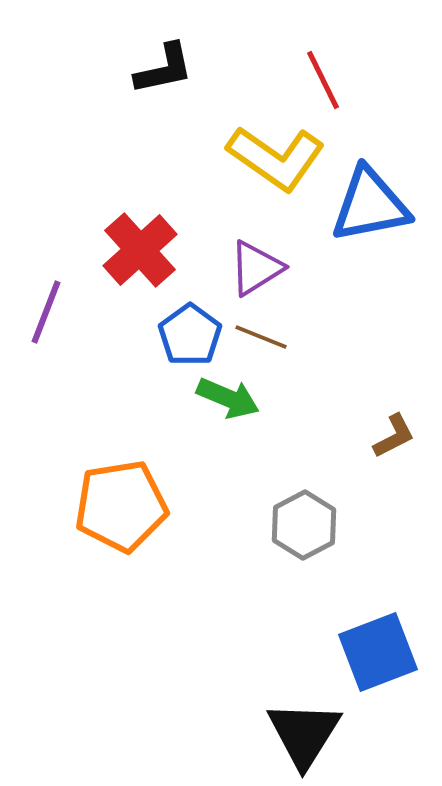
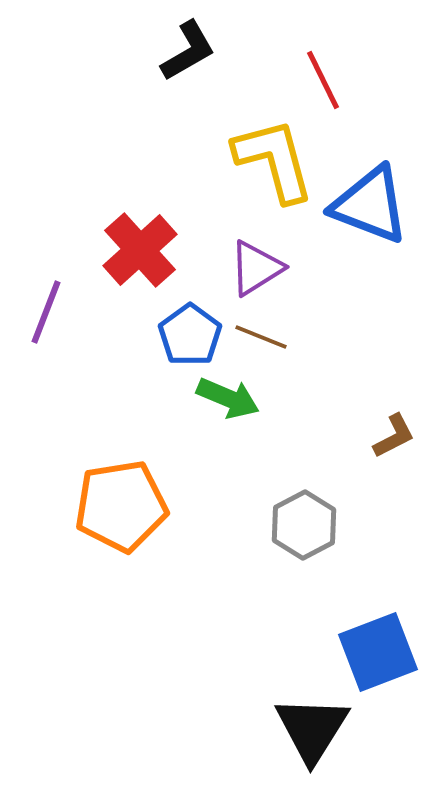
black L-shape: moved 24 px right, 18 px up; rotated 18 degrees counterclockwise
yellow L-shape: moved 2 px left, 2 px down; rotated 140 degrees counterclockwise
blue triangle: rotated 32 degrees clockwise
black triangle: moved 8 px right, 5 px up
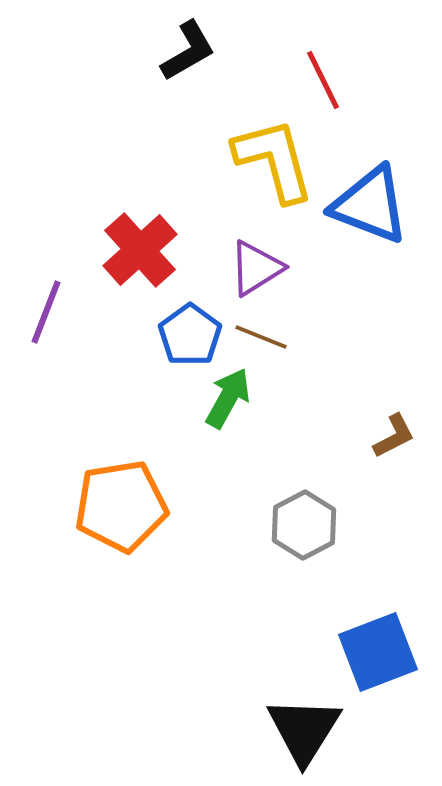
green arrow: rotated 84 degrees counterclockwise
black triangle: moved 8 px left, 1 px down
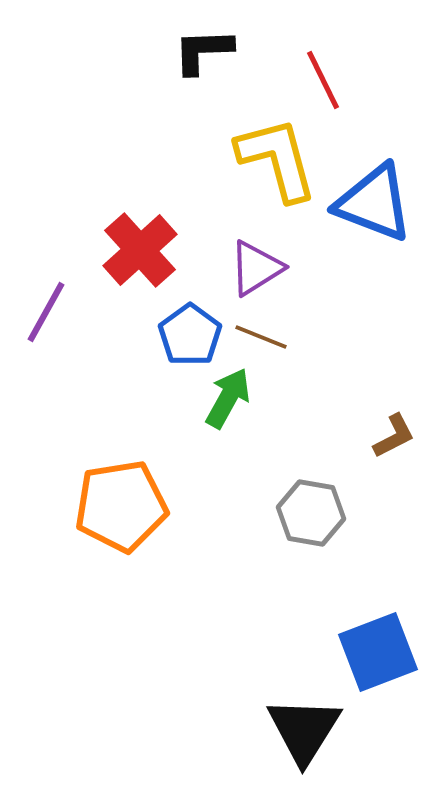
black L-shape: moved 15 px right; rotated 152 degrees counterclockwise
yellow L-shape: moved 3 px right, 1 px up
blue triangle: moved 4 px right, 2 px up
purple line: rotated 8 degrees clockwise
gray hexagon: moved 7 px right, 12 px up; rotated 22 degrees counterclockwise
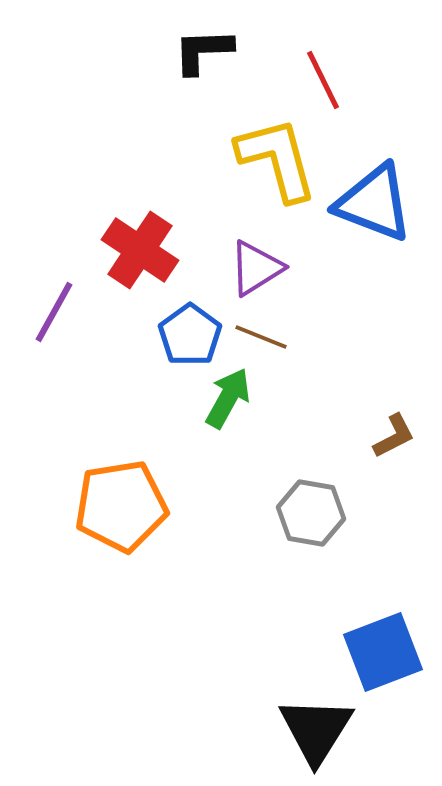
red cross: rotated 14 degrees counterclockwise
purple line: moved 8 px right
blue square: moved 5 px right
black triangle: moved 12 px right
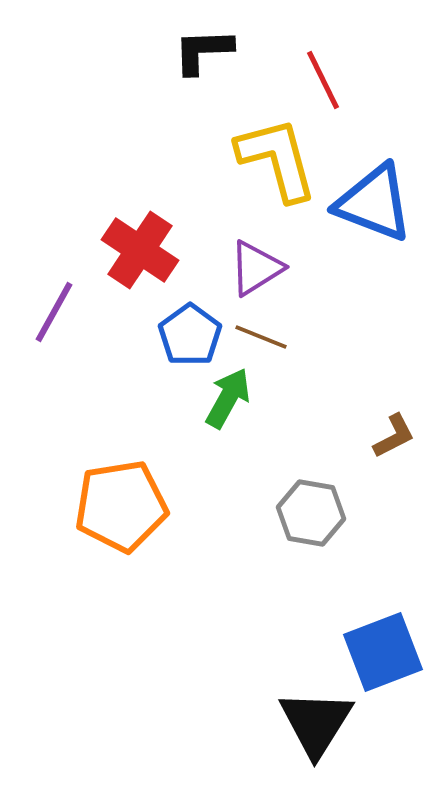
black triangle: moved 7 px up
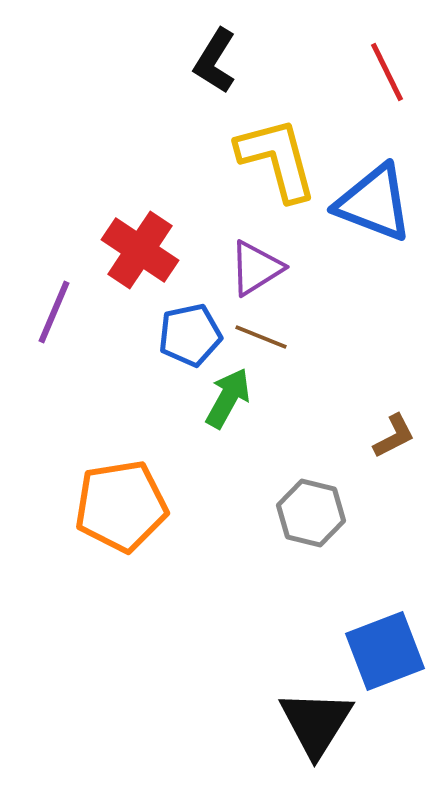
black L-shape: moved 12 px right, 10 px down; rotated 56 degrees counterclockwise
red line: moved 64 px right, 8 px up
purple line: rotated 6 degrees counterclockwise
blue pentagon: rotated 24 degrees clockwise
gray hexagon: rotated 4 degrees clockwise
blue square: moved 2 px right, 1 px up
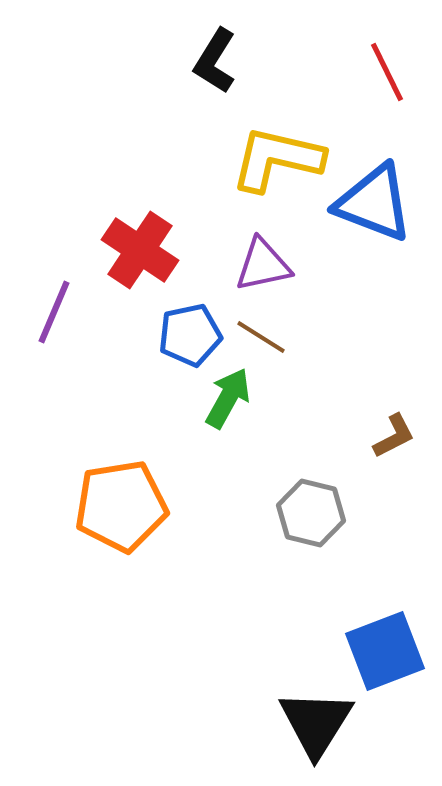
yellow L-shape: rotated 62 degrees counterclockwise
purple triangle: moved 7 px right, 3 px up; rotated 20 degrees clockwise
brown line: rotated 10 degrees clockwise
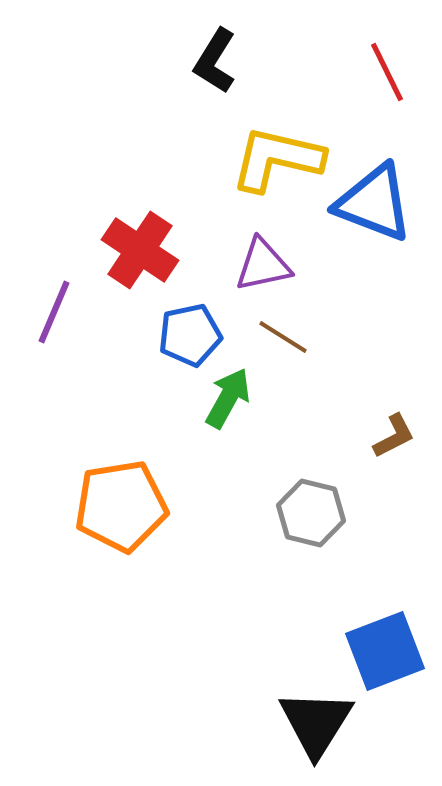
brown line: moved 22 px right
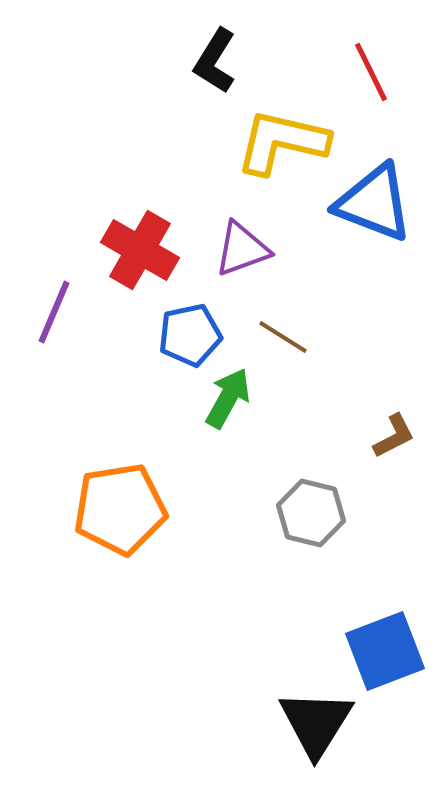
red line: moved 16 px left
yellow L-shape: moved 5 px right, 17 px up
red cross: rotated 4 degrees counterclockwise
purple triangle: moved 21 px left, 16 px up; rotated 8 degrees counterclockwise
orange pentagon: moved 1 px left, 3 px down
